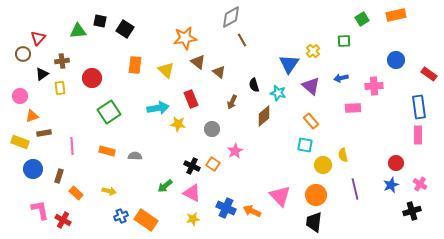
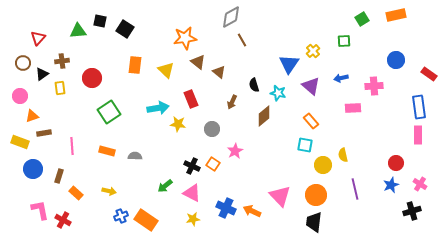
brown circle at (23, 54): moved 9 px down
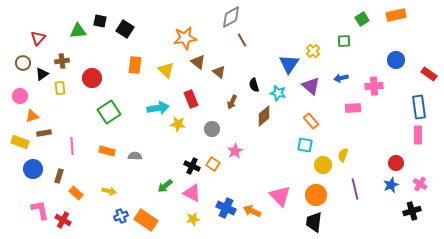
yellow semicircle at (343, 155): rotated 32 degrees clockwise
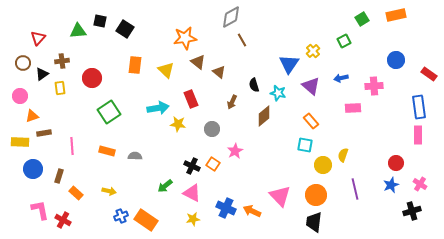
green square at (344, 41): rotated 24 degrees counterclockwise
yellow rectangle at (20, 142): rotated 18 degrees counterclockwise
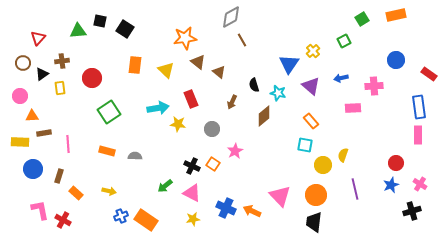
orange triangle at (32, 116): rotated 16 degrees clockwise
pink line at (72, 146): moved 4 px left, 2 px up
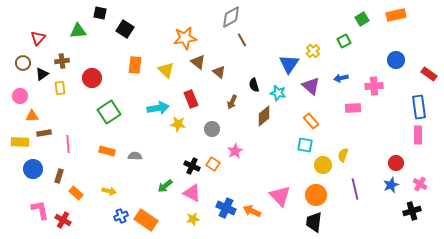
black square at (100, 21): moved 8 px up
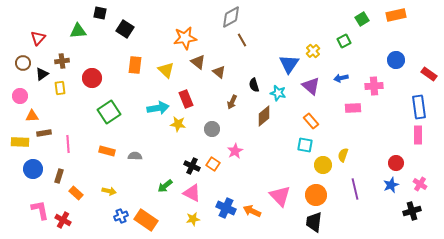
red rectangle at (191, 99): moved 5 px left
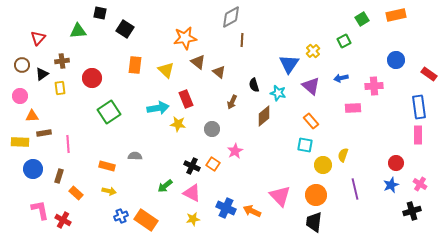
brown line at (242, 40): rotated 32 degrees clockwise
brown circle at (23, 63): moved 1 px left, 2 px down
orange rectangle at (107, 151): moved 15 px down
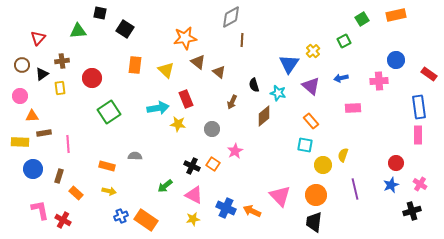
pink cross at (374, 86): moved 5 px right, 5 px up
pink triangle at (192, 193): moved 2 px right, 2 px down
